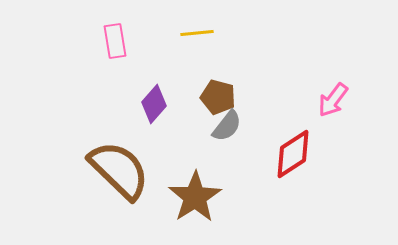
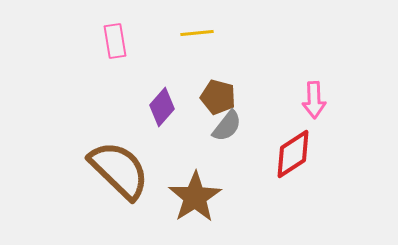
pink arrow: moved 19 px left; rotated 39 degrees counterclockwise
purple diamond: moved 8 px right, 3 px down
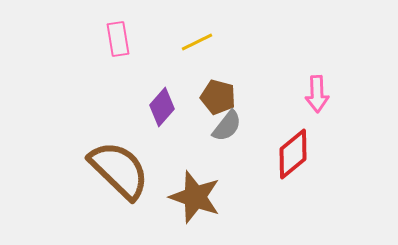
yellow line: moved 9 px down; rotated 20 degrees counterclockwise
pink rectangle: moved 3 px right, 2 px up
pink arrow: moved 3 px right, 6 px up
red diamond: rotated 6 degrees counterclockwise
brown star: rotated 20 degrees counterclockwise
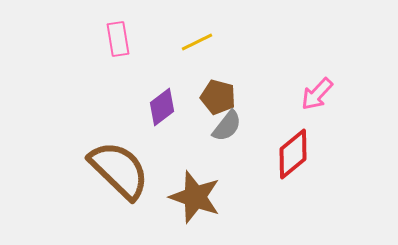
pink arrow: rotated 45 degrees clockwise
purple diamond: rotated 12 degrees clockwise
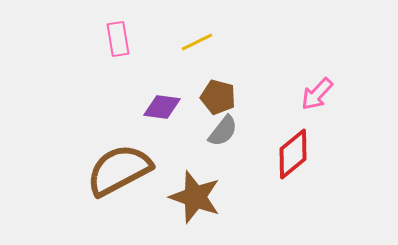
purple diamond: rotated 45 degrees clockwise
gray semicircle: moved 4 px left, 5 px down
brown semicircle: rotated 72 degrees counterclockwise
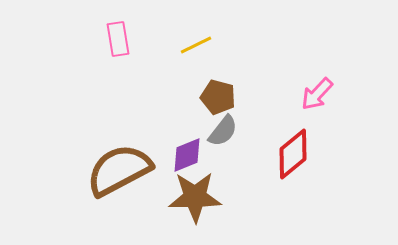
yellow line: moved 1 px left, 3 px down
purple diamond: moved 25 px right, 48 px down; rotated 30 degrees counterclockwise
brown star: rotated 20 degrees counterclockwise
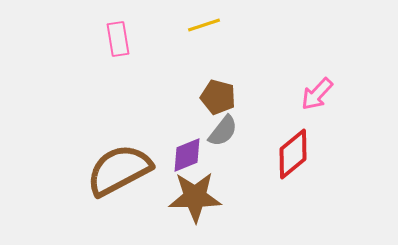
yellow line: moved 8 px right, 20 px up; rotated 8 degrees clockwise
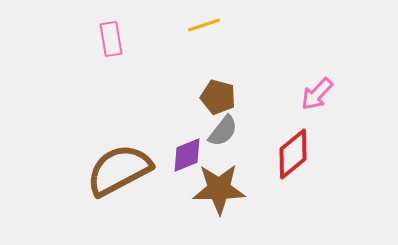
pink rectangle: moved 7 px left
brown star: moved 24 px right, 8 px up
